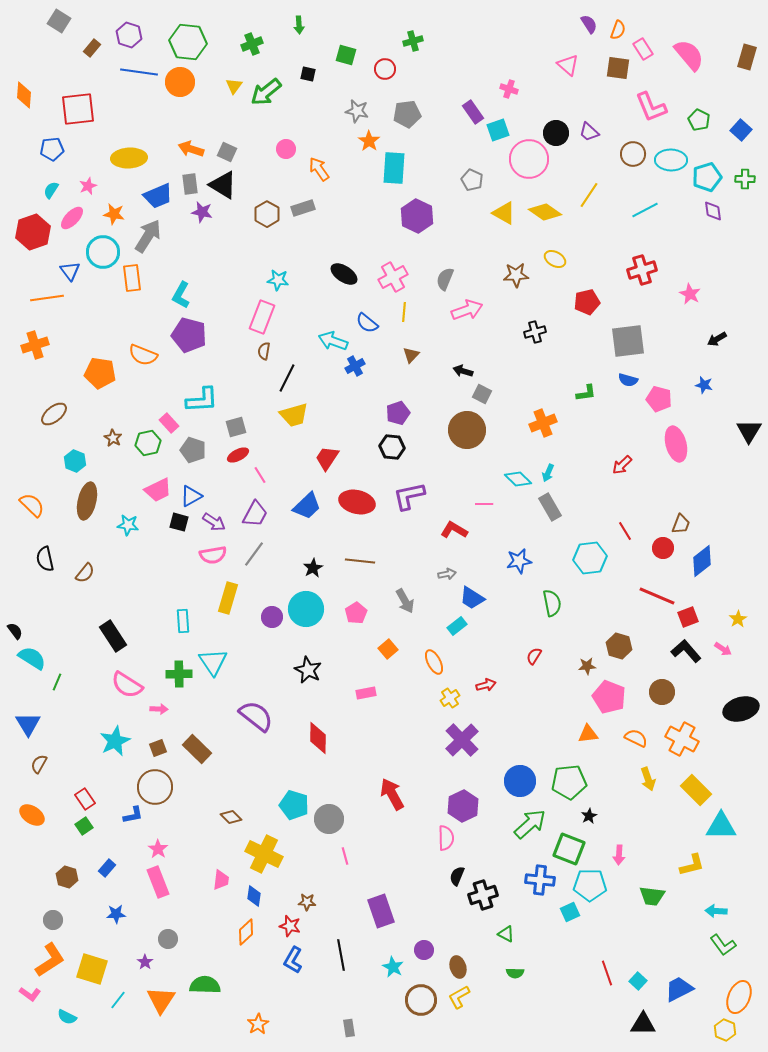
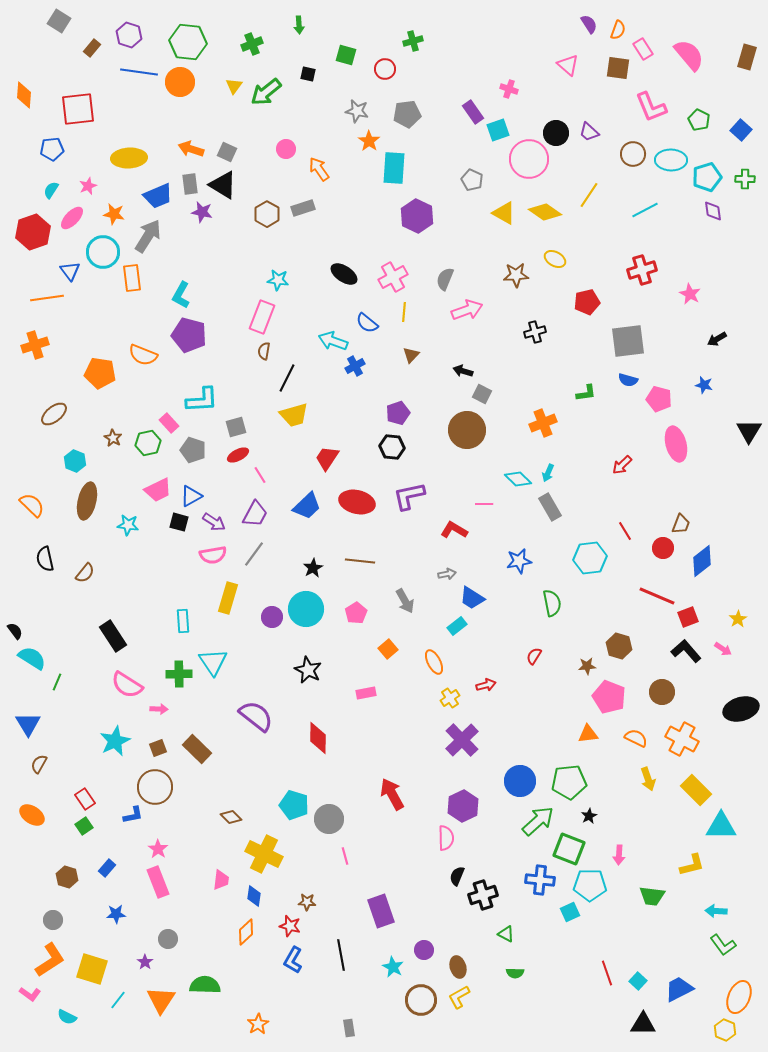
green arrow at (530, 824): moved 8 px right, 3 px up
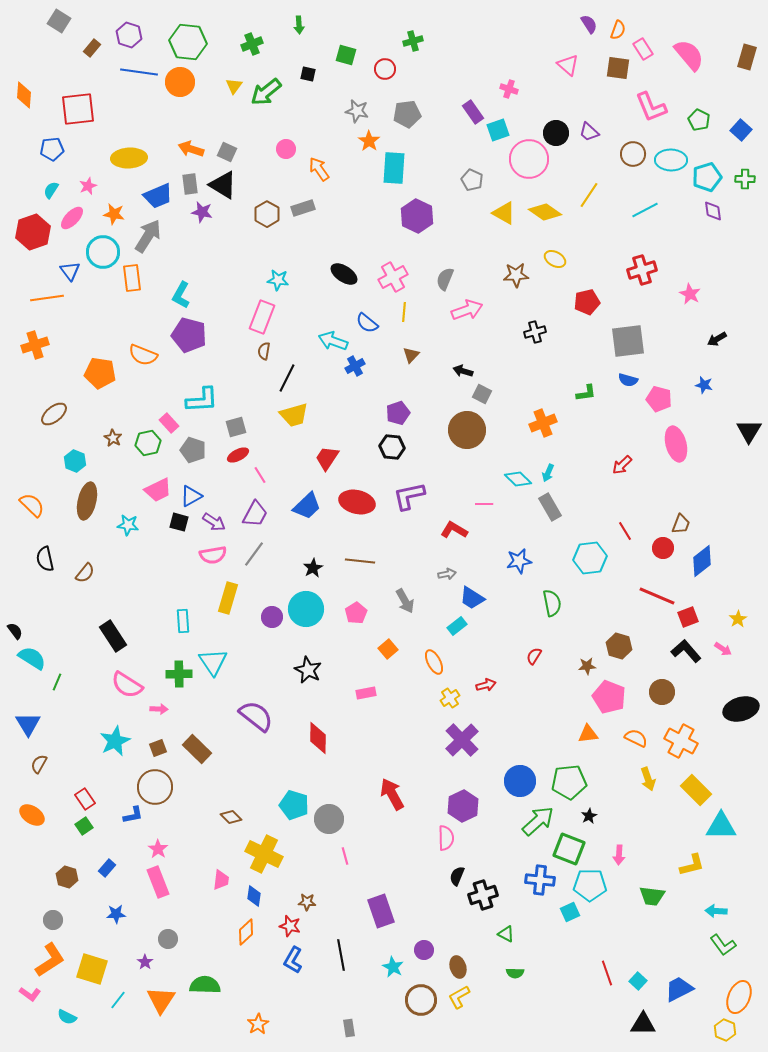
orange cross at (682, 739): moved 1 px left, 2 px down
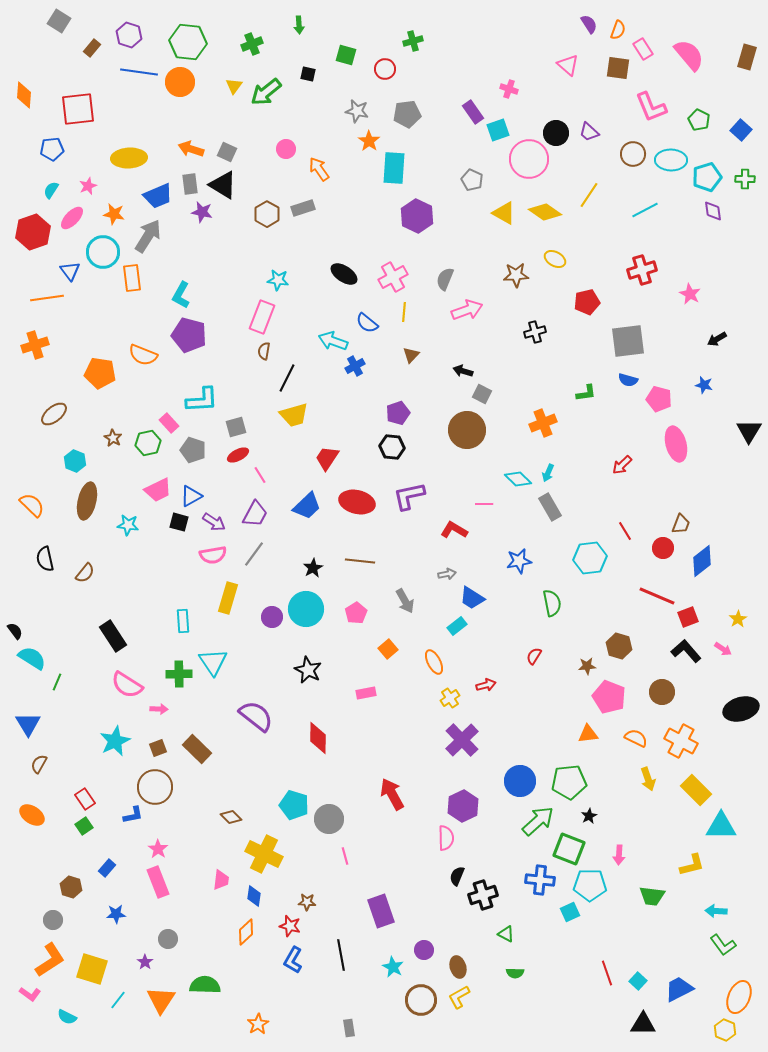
brown hexagon at (67, 877): moved 4 px right, 10 px down
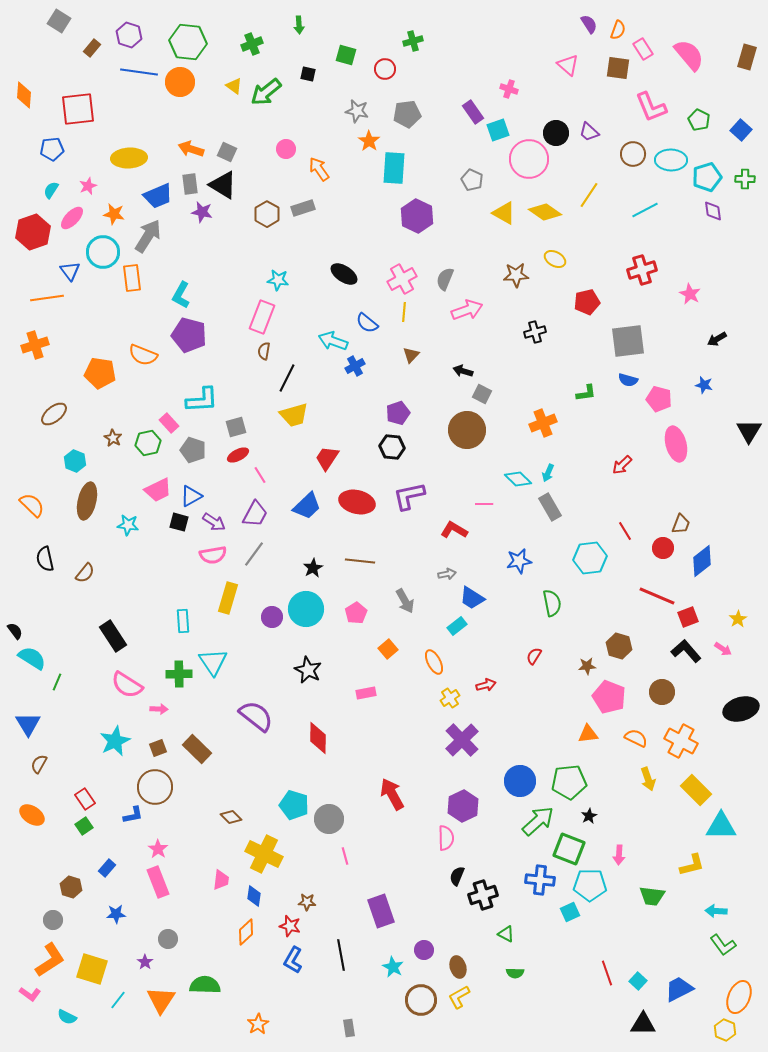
yellow triangle at (234, 86): rotated 30 degrees counterclockwise
pink cross at (393, 277): moved 9 px right, 2 px down
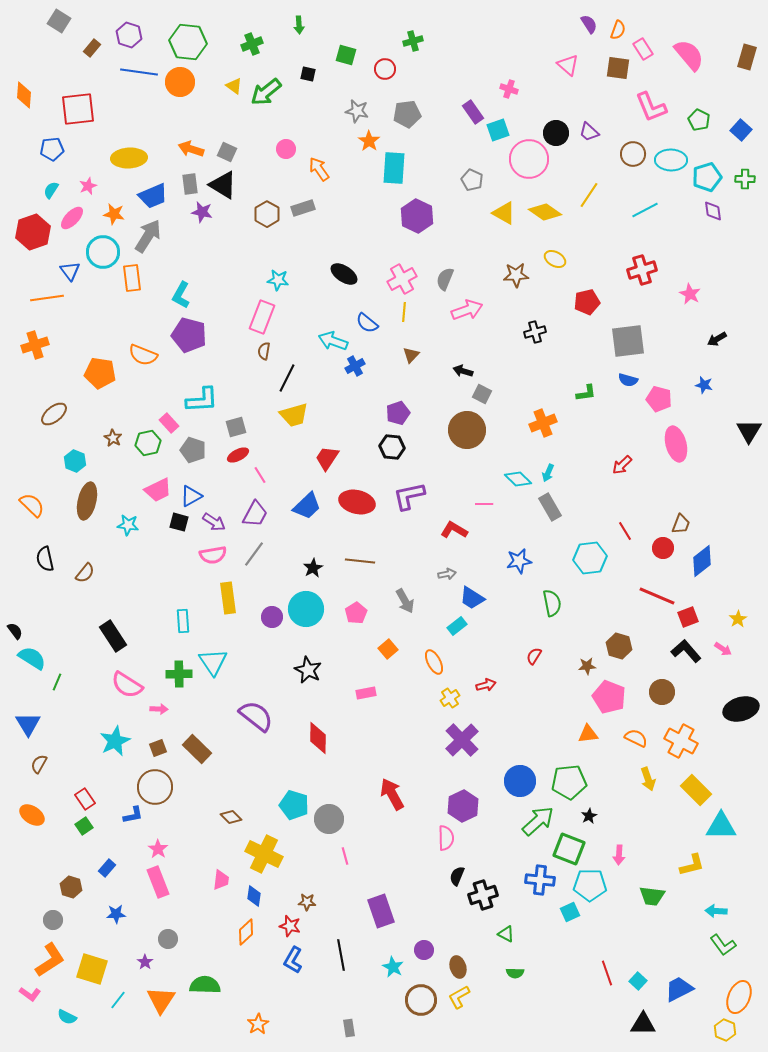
blue trapezoid at (158, 196): moved 5 px left
yellow rectangle at (228, 598): rotated 24 degrees counterclockwise
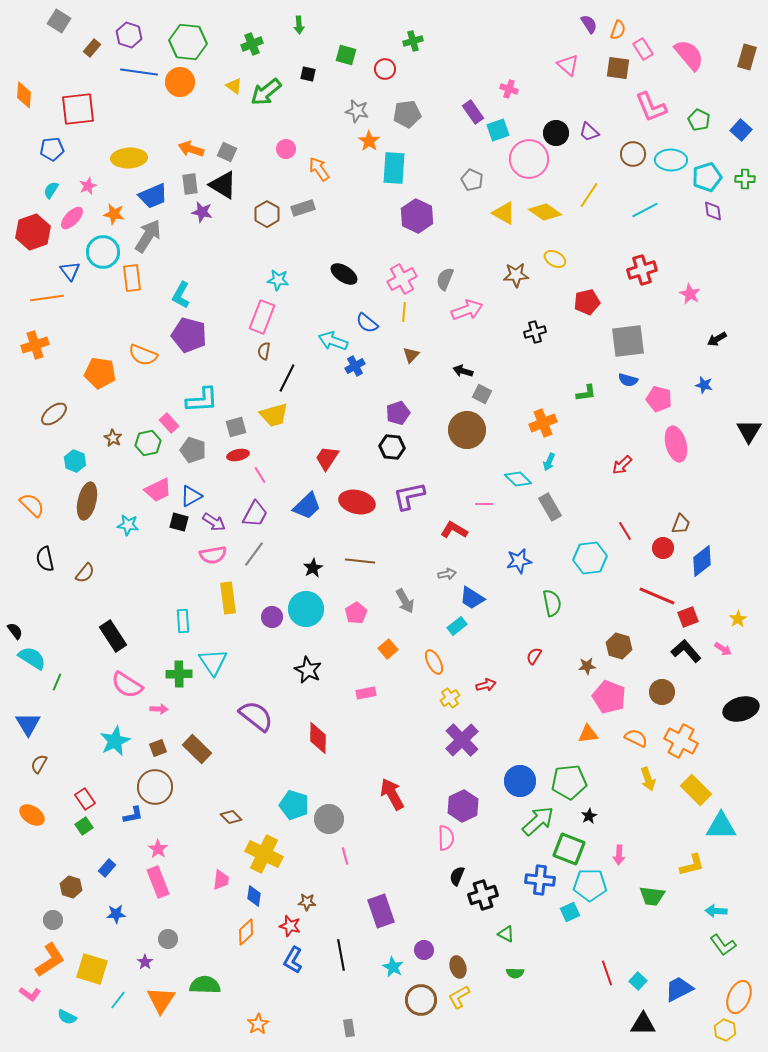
yellow trapezoid at (294, 415): moved 20 px left
red ellipse at (238, 455): rotated 15 degrees clockwise
cyan arrow at (548, 473): moved 1 px right, 11 px up
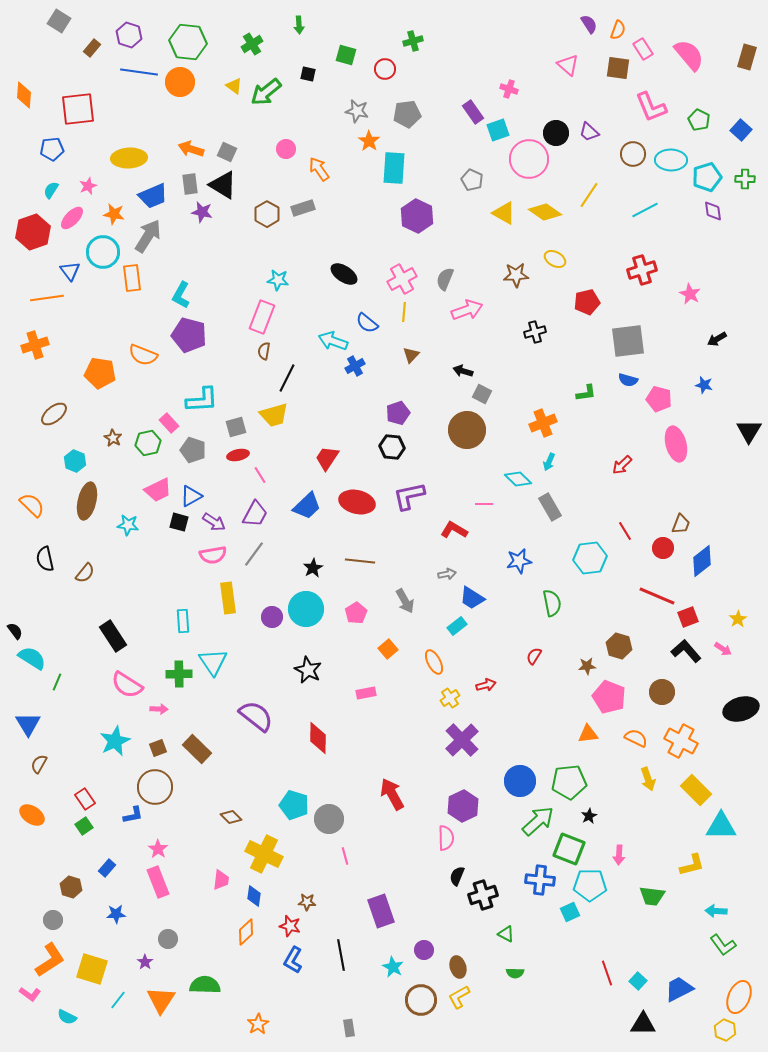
green cross at (252, 44): rotated 10 degrees counterclockwise
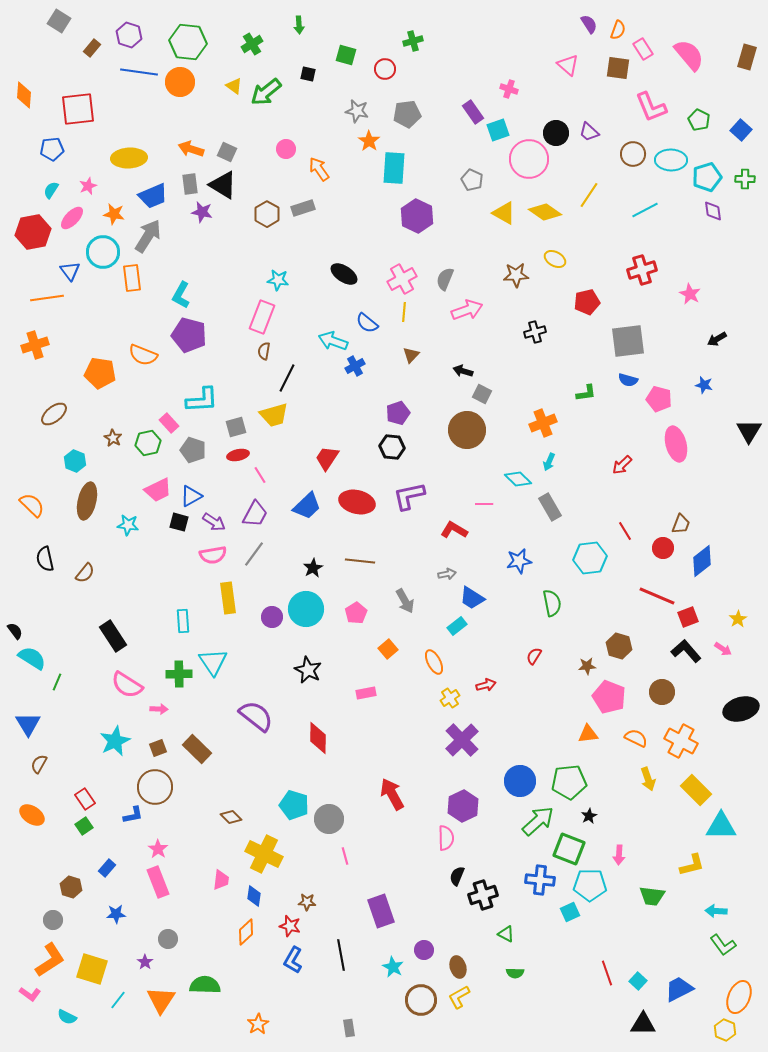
red hexagon at (33, 232): rotated 8 degrees clockwise
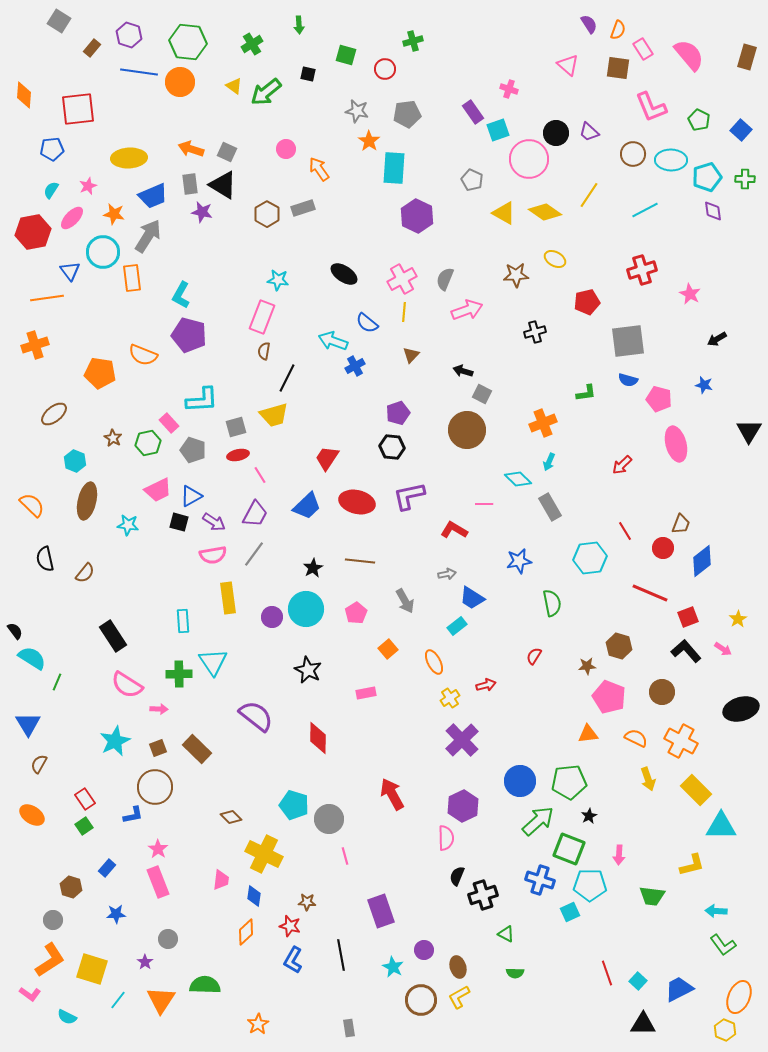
red line at (657, 596): moved 7 px left, 3 px up
blue cross at (540, 880): rotated 12 degrees clockwise
